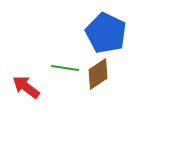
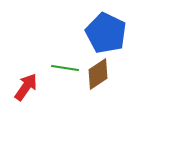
red arrow: rotated 88 degrees clockwise
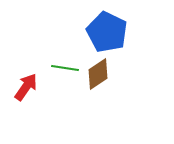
blue pentagon: moved 1 px right, 1 px up
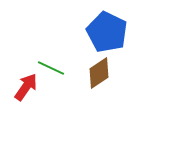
green line: moved 14 px left; rotated 16 degrees clockwise
brown diamond: moved 1 px right, 1 px up
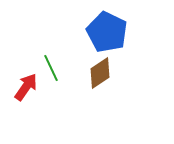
green line: rotated 40 degrees clockwise
brown diamond: moved 1 px right
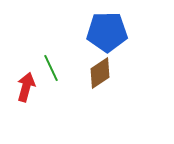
blue pentagon: rotated 27 degrees counterclockwise
red arrow: rotated 20 degrees counterclockwise
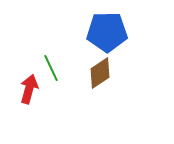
red arrow: moved 3 px right, 2 px down
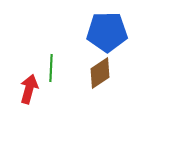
green line: rotated 28 degrees clockwise
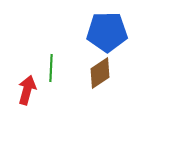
red arrow: moved 2 px left, 1 px down
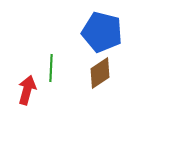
blue pentagon: moved 5 px left; rotated 15 degrees clockwise
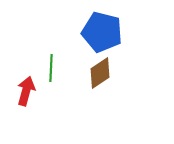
red arrow: moved 1 px left, 1 px down
